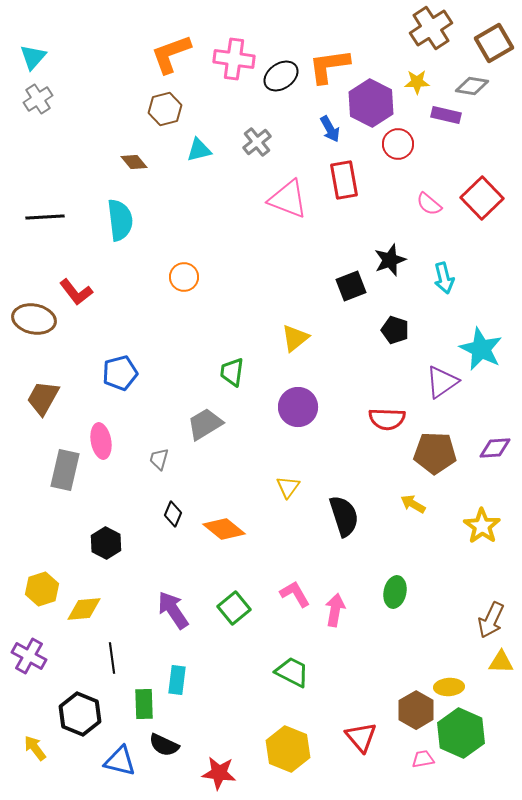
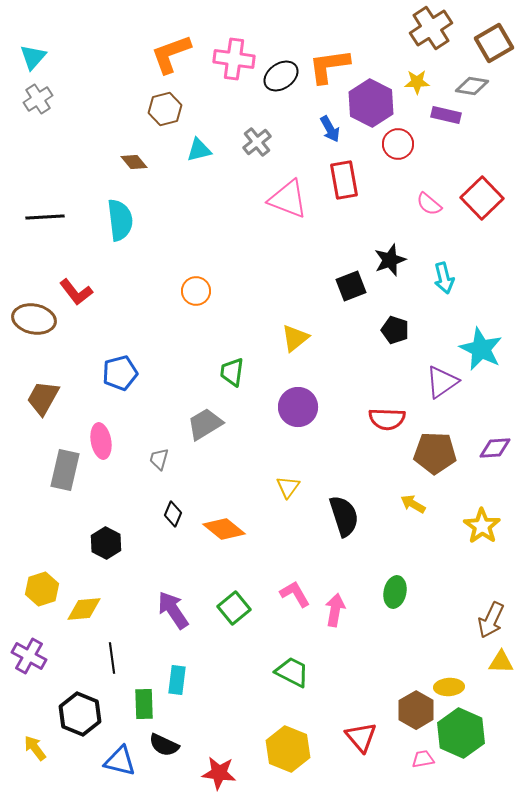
orange circle at (184, 277): moved 12 px right, 14 px down
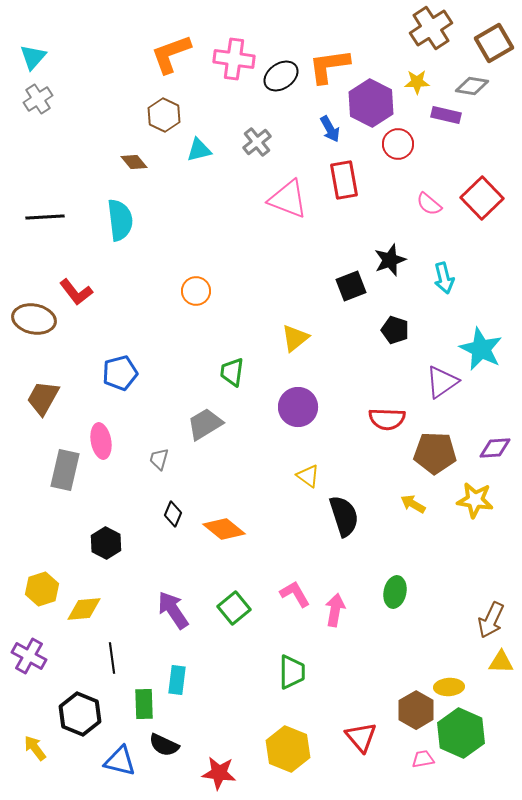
brown hexagon at (165, 109): moved 1 px left, 6 px down; rotated 20 degrees counterclockwise
yellow triangle at (288, 487): moved 20 px right, 11 px up; rotated 30 degrees counterclockwise
yellow star at (482, 526): moved 7 px left, 26 px up; rotated 27 degrees counterclockwise
green trapezoid at (292, 672): rotated 63 degrees clockwise
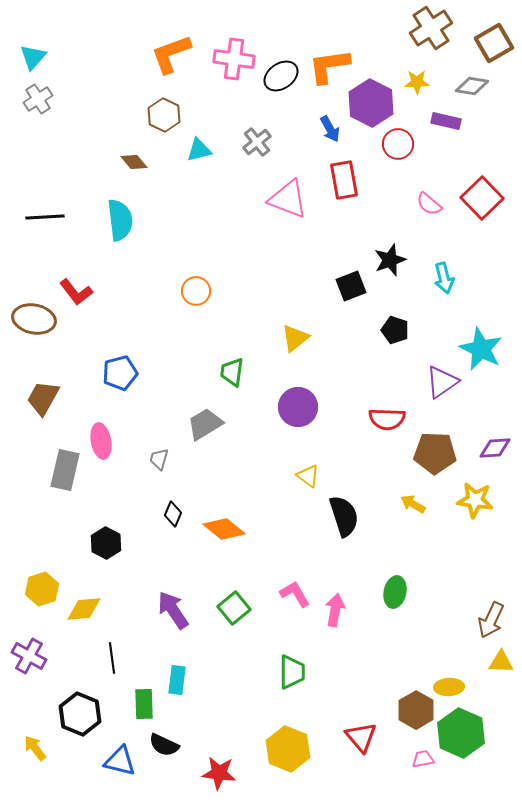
purple rectangle at (446, 115): moved 6 px down
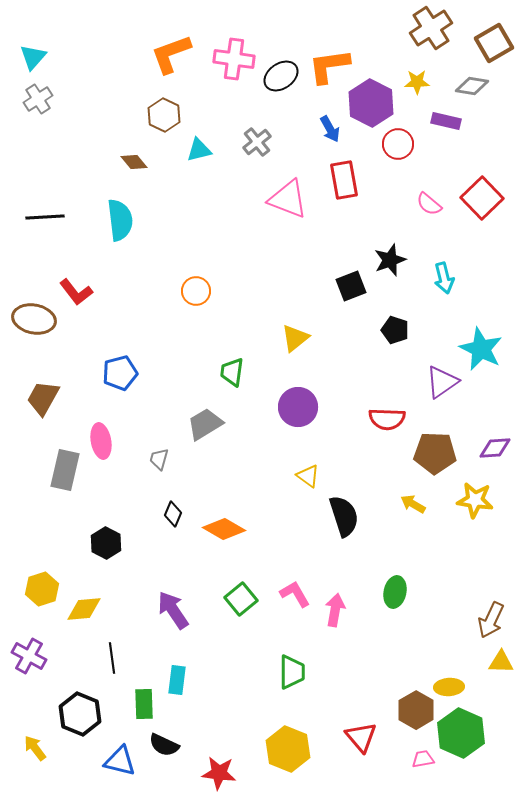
orange diamond at (224, 529): rotated 9 degrees counterclockwise
green square at (234, 608): moved 7 px right, 9 px up
